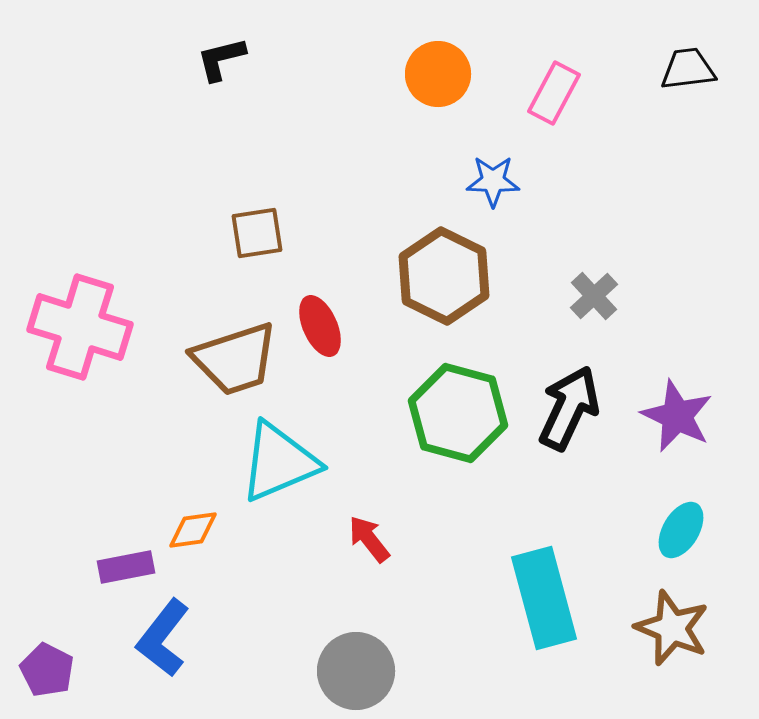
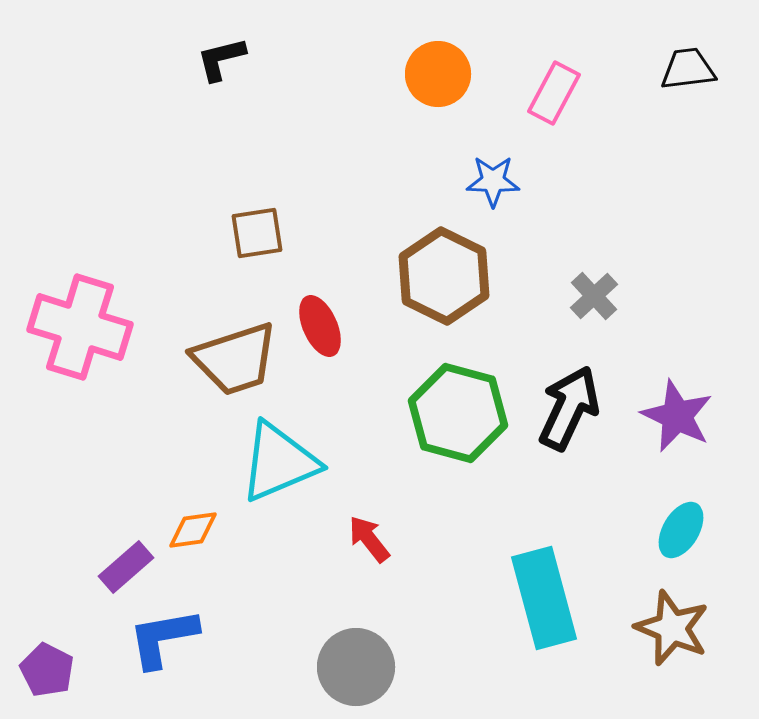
purple rectangle: rotated 30 degrees counterclockwise
blue L-shape: rotated 42 degrees clockwise
gray circle: moved 4 px up
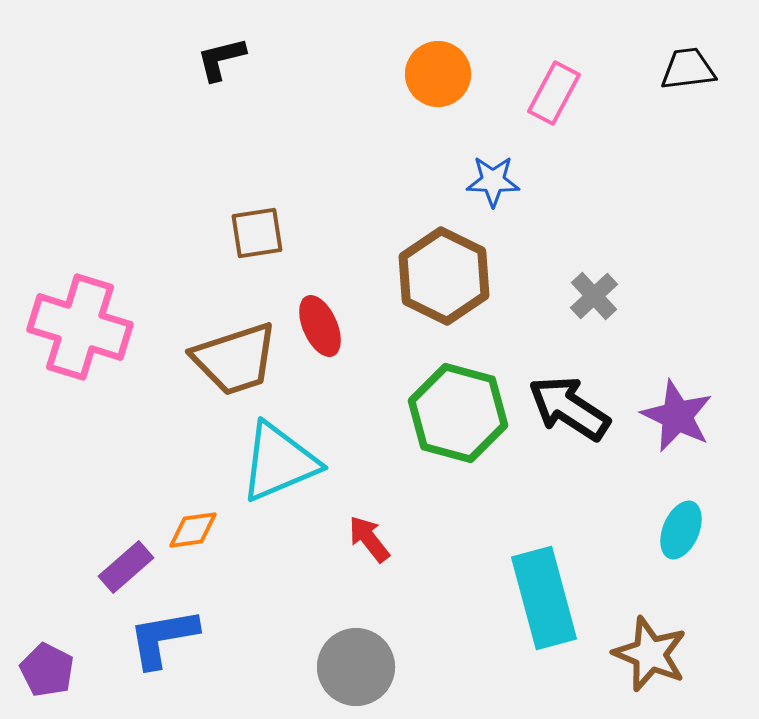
black arrow: rotated 82 degrees counterclockwise
cyan ellipse: rotated 8 degrees counterclockwise
brown star: moved 22 px left, 26 px down
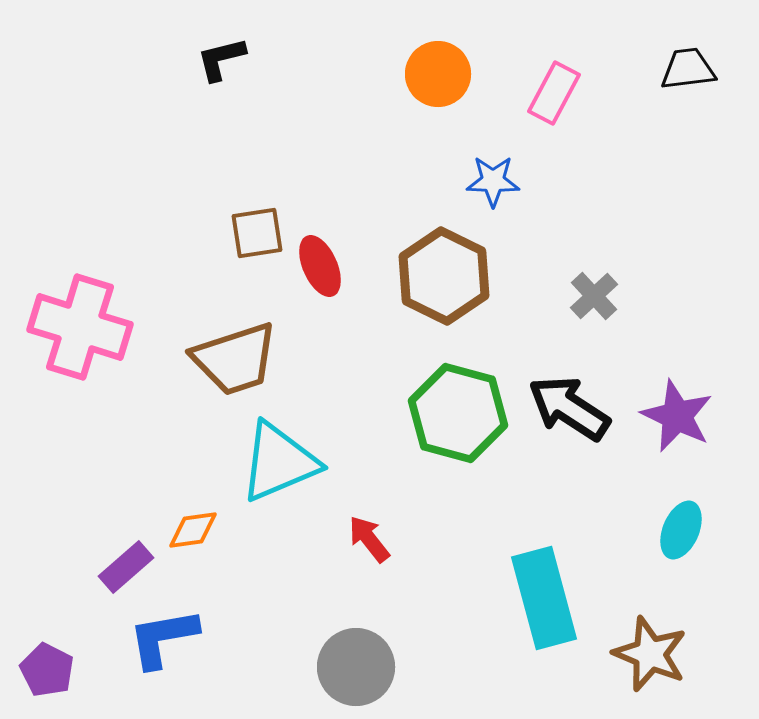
red ellipse: moved 60 px up
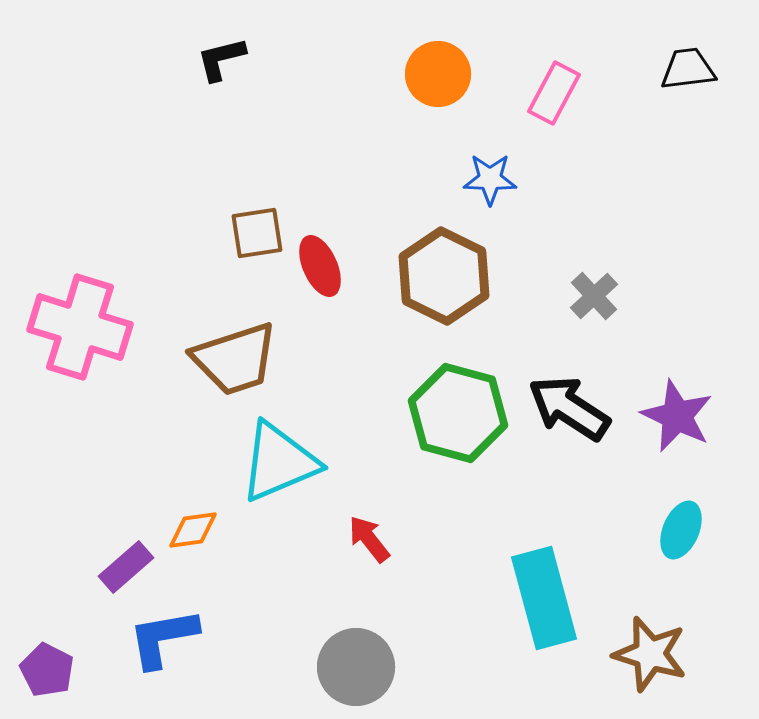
blue star: moved 3 px left, 2 px up
brown star: rotated 6 degrees counterclockwise
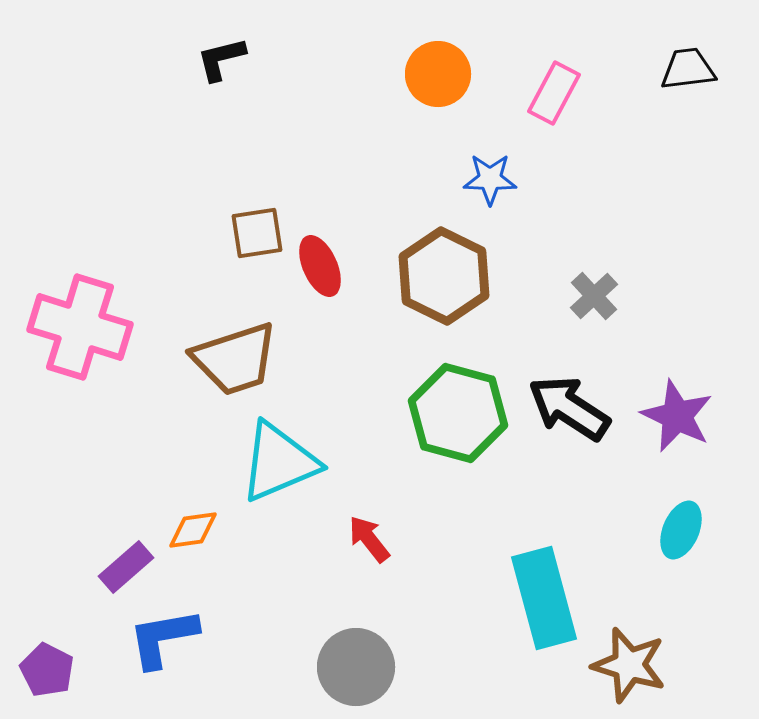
brown star: moved 21 px left, 11 px down
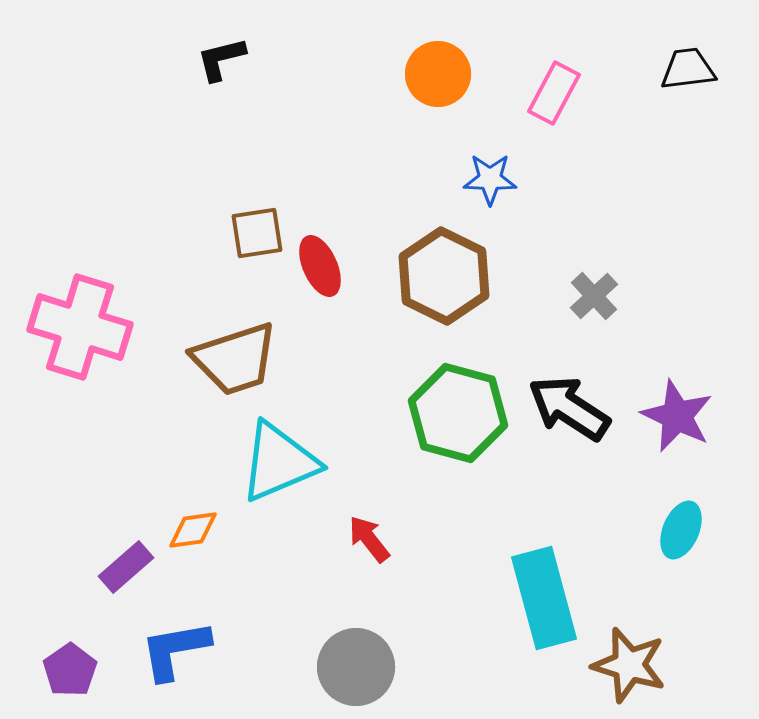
blue L-shape: moved 12 px right, 12 px down
purple pentagon: moved 23 px right; rotated 10 degrees clockwise
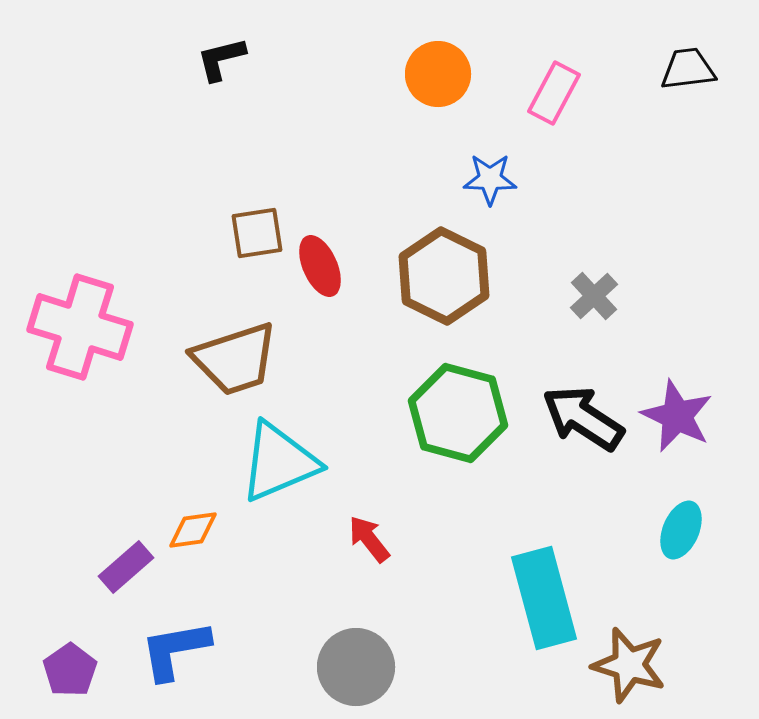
black arrow: moved 14 px right, 10 px down
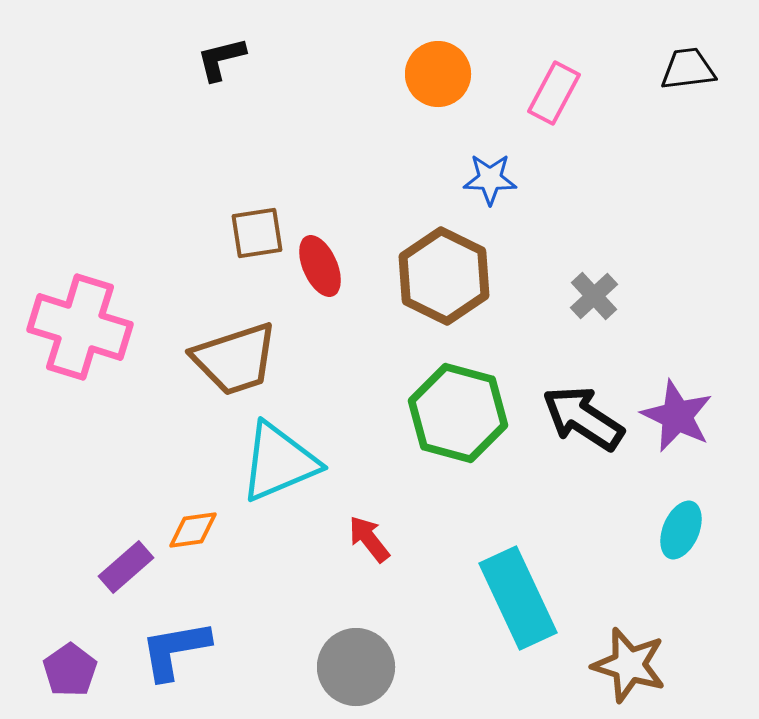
cyan rectangle: moved 26 px left; rotated 10 degrees counterclockwise
